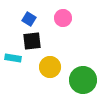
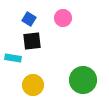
yellow circle: moved 17 px left, 18 px down
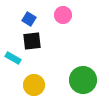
pink circle: moved 3 px up
cyan rectangle: rotated 21 degrees clockwise
yellow circle: moved 1 px right
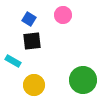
cyan rectangle: moved 3 px down
